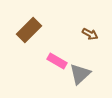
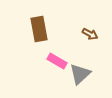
brown rectangle: moved 10 px right, 1 px up; rotated 55 degrees counterclockwise
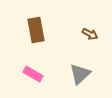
brown rectangle: moved 3 px left, 1 px down
pink rectangle: moved 24 px left, 13 px down
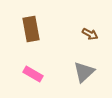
brown rectangle: moved 5 px left, 1 px up
gray triangle: moved 4 px right, 2 px up
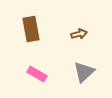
brown arrow: moved 11 px left; rotated 42 degrees counterclockwise
pink rectangle: moved 4 px right
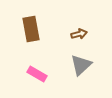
gray triangle: moved 3 px left, 7 px up
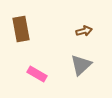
brown rectangle: moved 10 px left
brown arrow: moved 5 px right, 3 px up
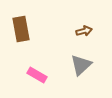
pink rectangle: moved 1 px down
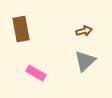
gray triangle: moved 4 px right, 4 px up
pink rectangle: moved 1 px left, 2 px up
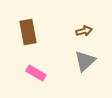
brown rectangle: moved 7 px right, 3 px down
